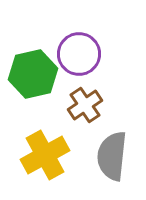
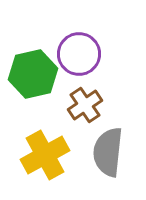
gray semicircle: moved 4 px left, 4 px up
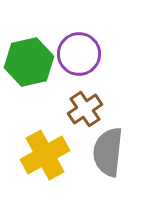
green hexagon: moved 4 px left, 12 px up
brown cross: moved 4 px down
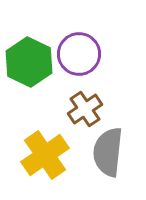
green hexagon: rotated 21 degrees counterclockwise
yellow cross: rotated 6 degrees counterclockwise
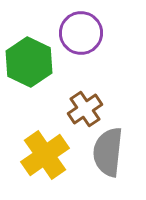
purple circle: moved 2 px right, 21 px up
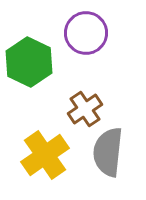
purple circle: moved 5 px right
